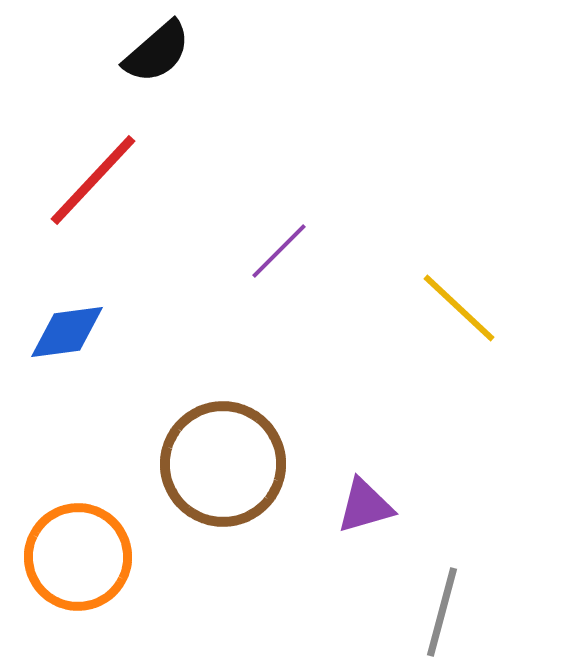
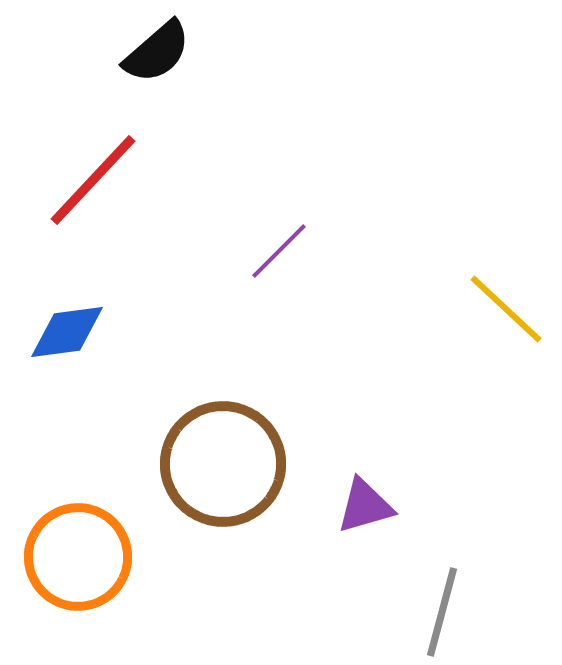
yellow line: moved 47 px right, 1 px down
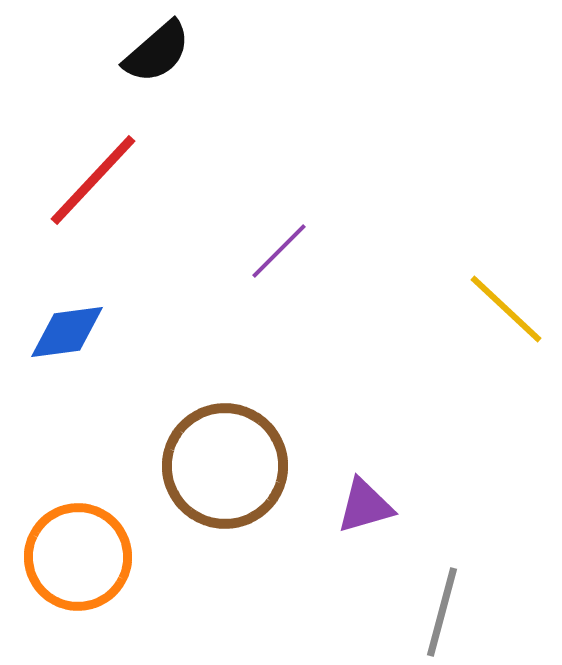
brown circle: moved 2 px right, 2 px down
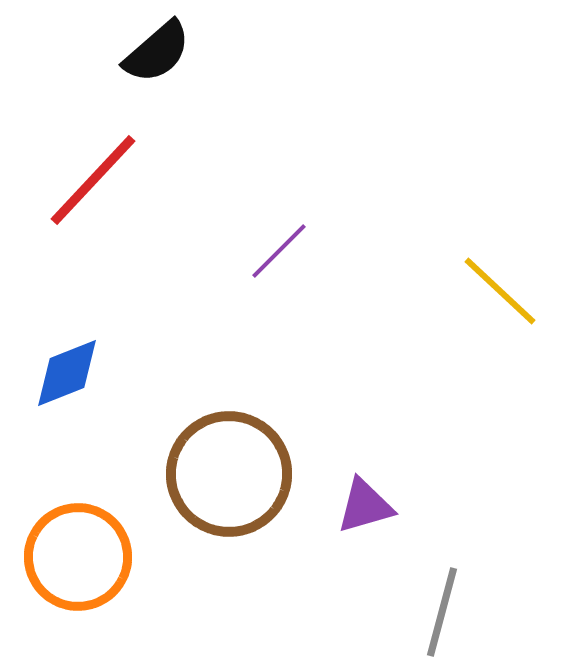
yellow line: moved 6 px left, 18 px up
blue diamond: moved 41 px down; rotated 14 degrees counterclockwise
brown circle: moved 4 px right, 8 px down
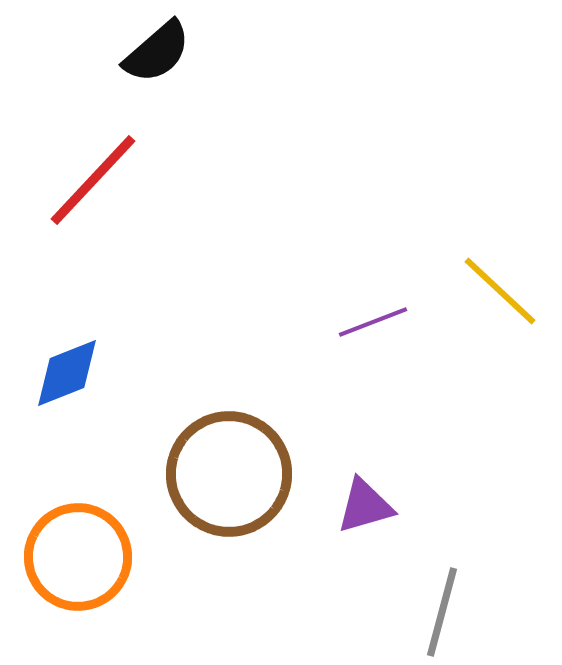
purple line: moved 94 px right, 71 px down; rotated 24 degrees clockwise
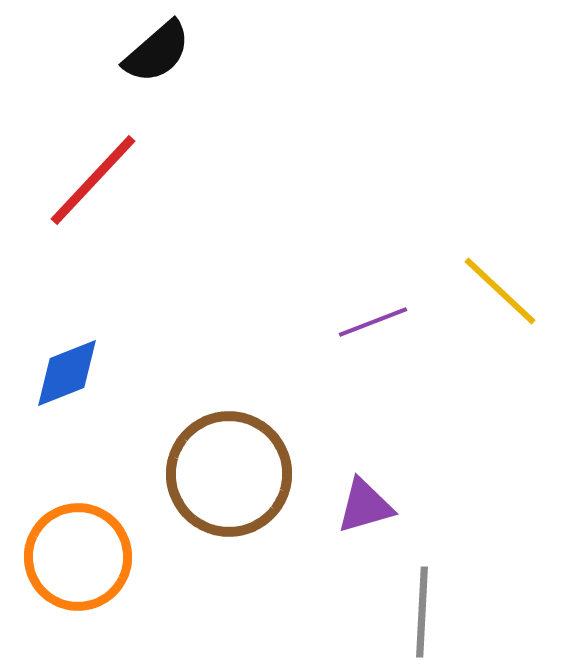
gray line: moved 20 px left; rotated 12 degrees counterclockwise
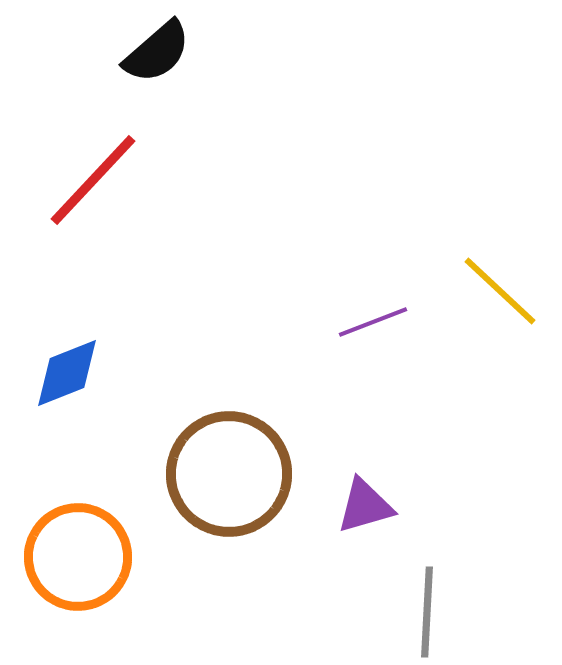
gray line: moved 5 px right
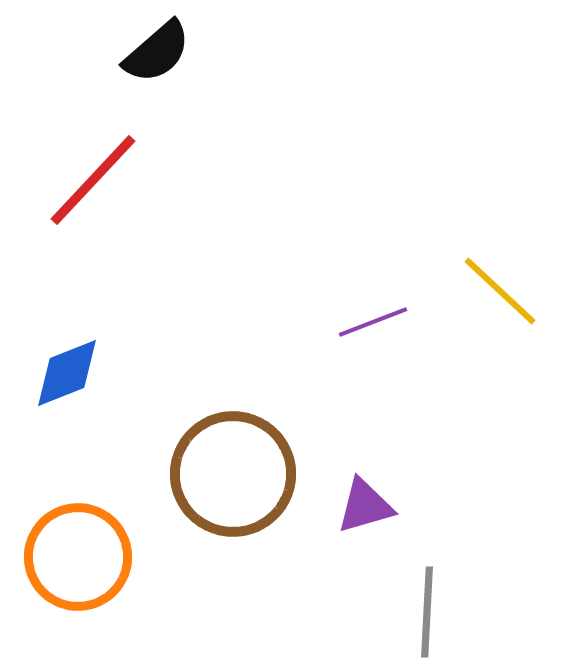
brown circle: moved 4 px right
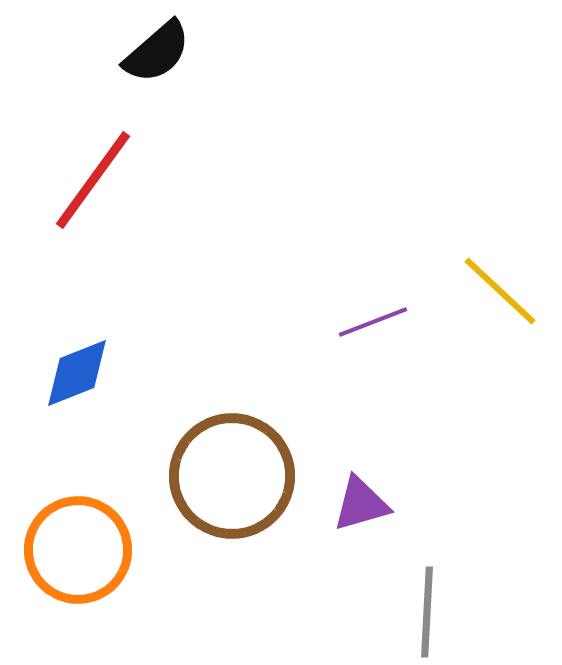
red line: rotated 7 degrees counterclockwise
blue diamond: moved 10 px right
brown circle: moved 1 px left, 2 px down
purple triangle: moved 4 px left, 2 px up
orange circle: moved 7 px up
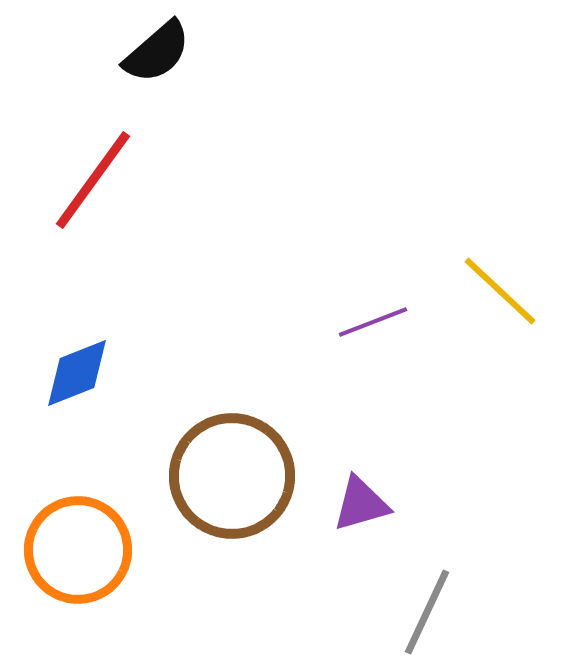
gray line: rotated 22 degrees clockwise
